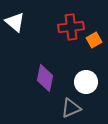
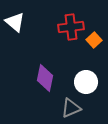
orange square: rotated 14 degrees counterclockwise
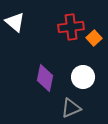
orange square: moved 2 px up
white circle: moved 3 px left, 5 px up
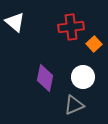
orange square: moved 6 px down
gray triangle: moved 3 px right, 3 px up
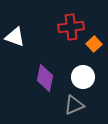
white triangle: moved 15 px down; rotated 20 degrees counterclockwise
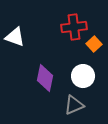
red cross: moved 3 px right
white circle: moved 1 px up
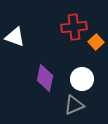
orange square: moved 2 px right, 2 px up
white circle: moved 1 px left, 3 px down
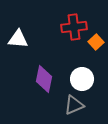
white triangle: moved 3 px right, 2 px down; rotated 15 degrees counterclockwise
purple diamond: moved 1 px left, 1 px down
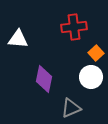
orange square: moved 11 px down
white circle: moved 9 px right, 2 px up
gray triangle: moved 3 px left, 3 px down
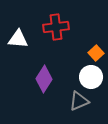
red cross: moved 18 px left
purple diamond: rotated 20 degrees clockwise
gray triangle: moved 8 px right, 7 px up
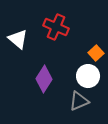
red cross: rotated 30 degrees clockwise
white triangle: rotated 35 degrees clockwise
white circle: moved 3 px left, 1 px up
